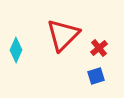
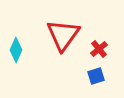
red triangle: rotated 9 degrees counterclockwise
red cross: moved 1 px down
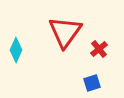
red triangle: moved 2 px right, 3 px up
blue square: moved 4 px left, 7 px down
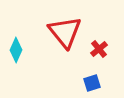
red triangle: rotated 15 degrees counterclockwise
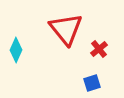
red triangle: moved 1 px right, 3 px up
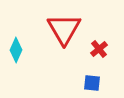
red triangle: moved 2 px left; rotated 9 degrees clockwise
blue square: rotated 24 degrees clockwise
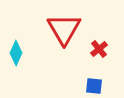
cyan diamond: moved 3 px down
blue square: moved 2 px right, 3 px down
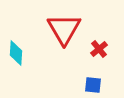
cyan diamond: rotated 20 degrees counterclockwise
blue square: moved 1 px left, 1 px up
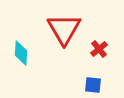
cyan diamond: moved 5 px right
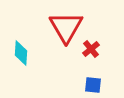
red triangle: moved 2 px right, 2 px up
red cross: moved 8 px left
